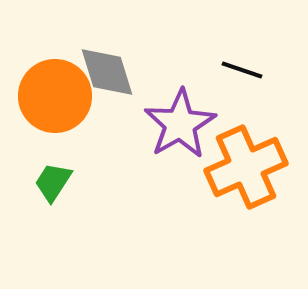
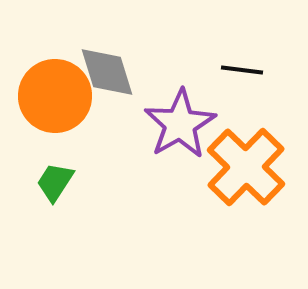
black line: rotated 12 degrees counterclockwise
orange cross: rotated 22 degrees counterclockwise
green trapezoid: moved 2 px right
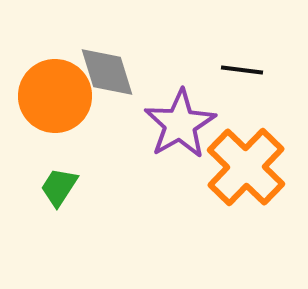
green trapezoid: moved 4 px right, 5 px down
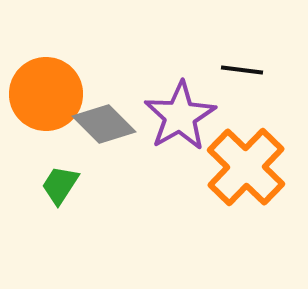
gray diamond: moved 3 px left, 52 px down; rotated 28 degrees counterclockwise
orange circle: moved 9 px left, 2 px up
purple star: moved 8 px up
green trapezoid: moved 1 px right, 2 px up
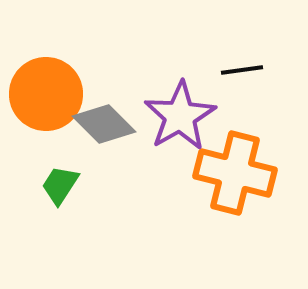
black line: rotated 15 degrees counterclockwise
orange cross: moved 11 px left, 6 px down; rotated 30 degrees counterclockwise
